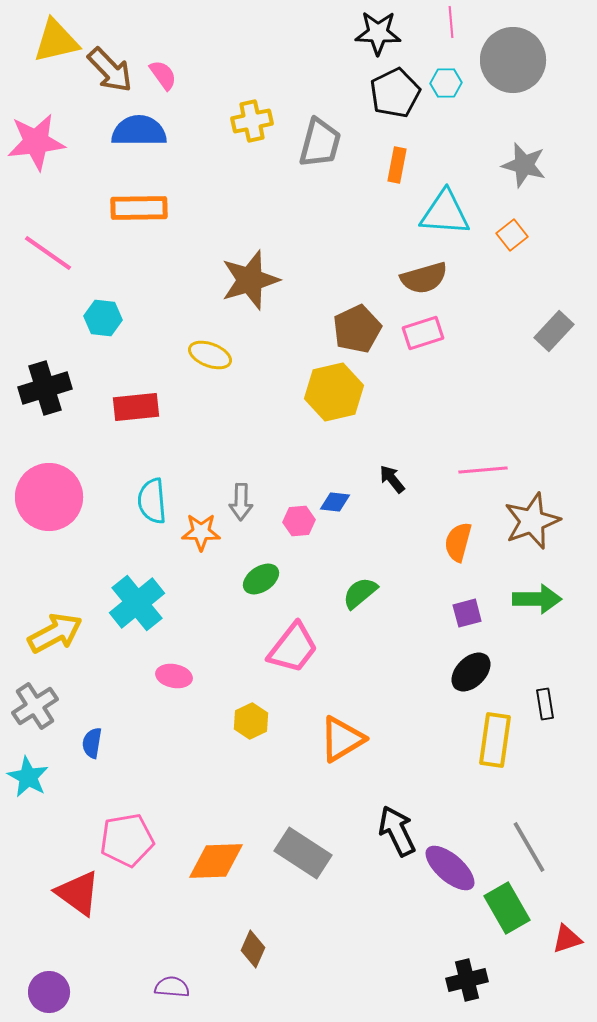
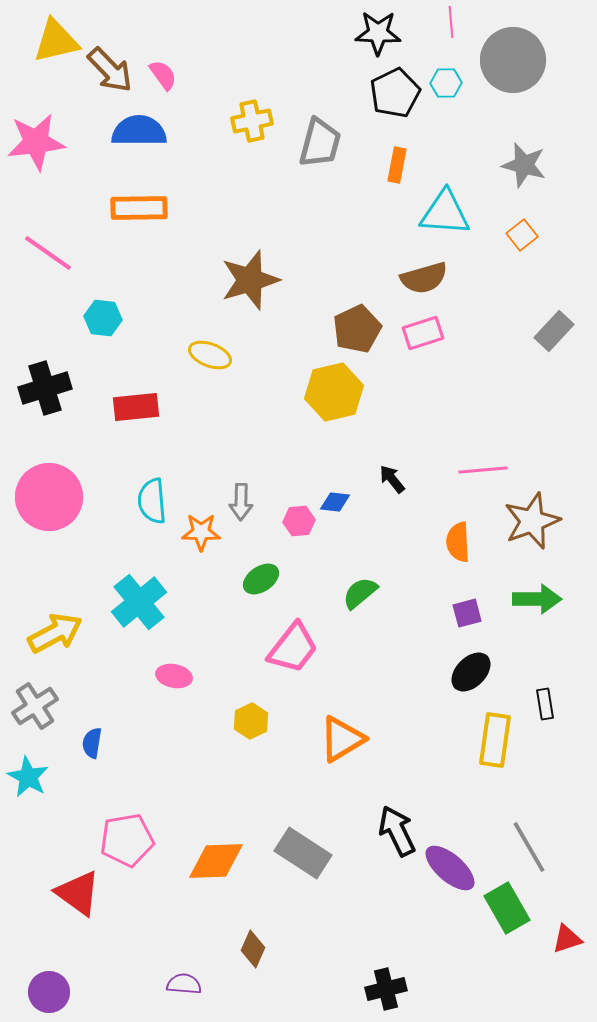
orange square at (512, 235): moved 10 px right
orange semicircle at (458, 542): rotated 18 degrees counterclockwise
cyan cross at (137, 603): moved 2 px right, 1 px up
black cross at (467, 980): moved 81 px left, 9 px down
purple semicircle at (172, 987): moved 12 px right, 3 px up
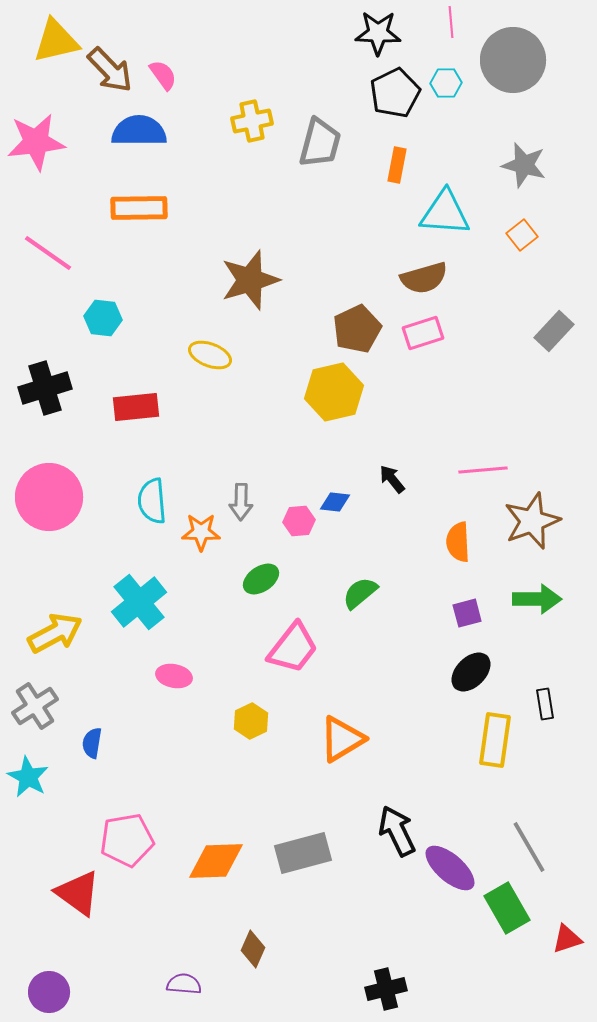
gray rectangle at (303, 853): rotated 48 degrees counterclockwise
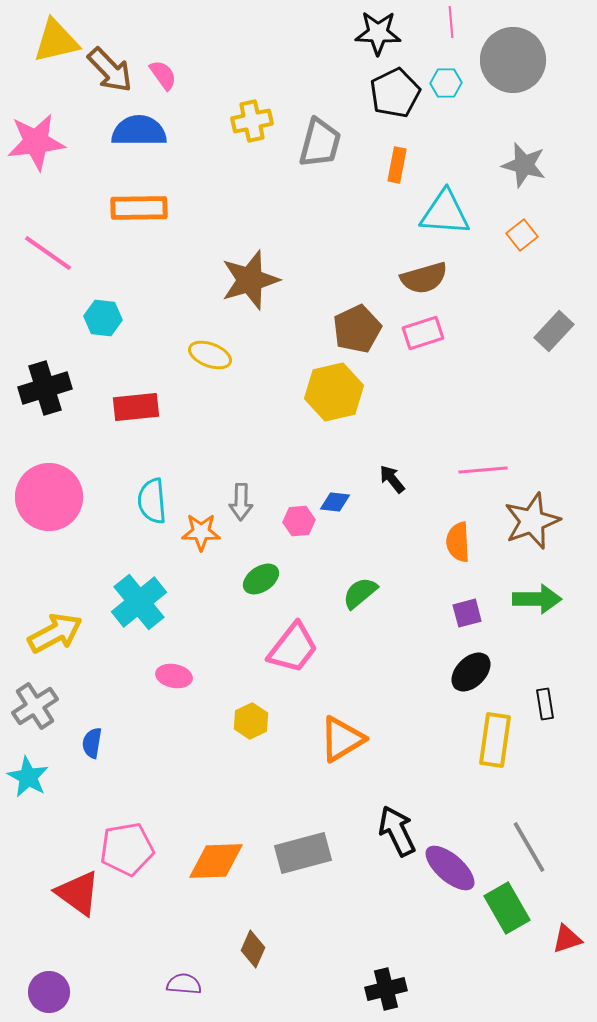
pink pentagon at (127, 840): moved 9 px down
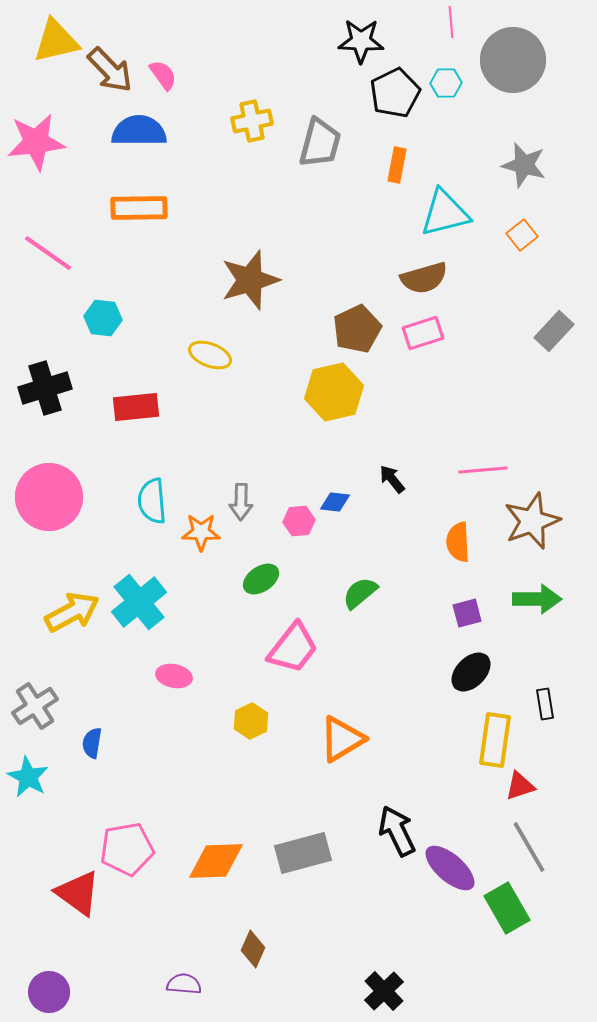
black star at (378, 33): moved 17 px left, 8 px down
cyan triangle at (445, 213): rotated 18 degrees counterclockwise
yellow arrow at (55, 633): moved 17 px right, 21 px up
red triangle at (567, 939): moved 47 px left, 153 px up
black cross at (386, 989): moved 2 px left, 2 px down; rotated 30 degrees counterclockwise
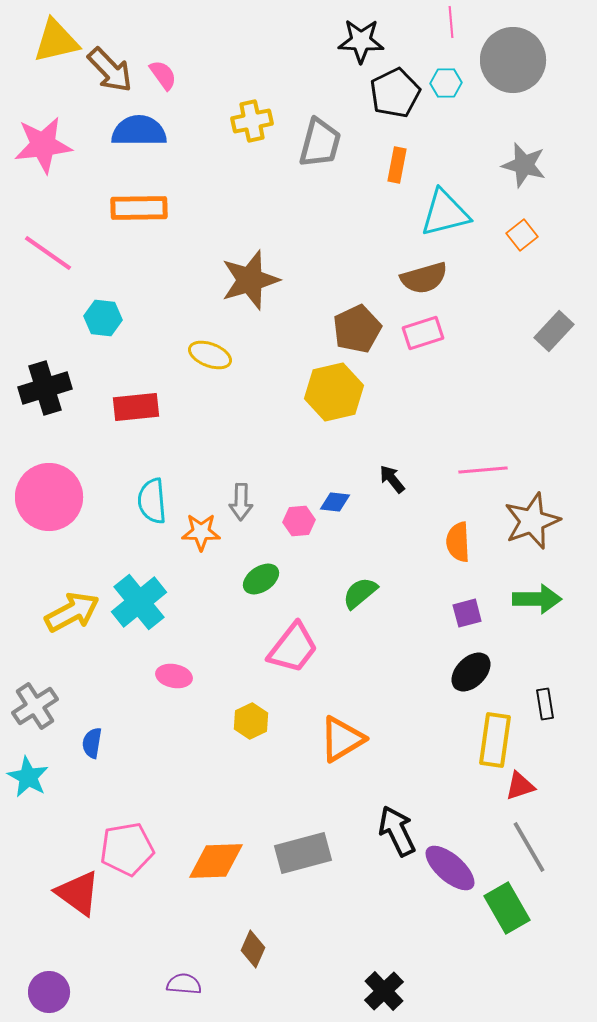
pink star at (36, 142): moved 7 px right, 3 px down
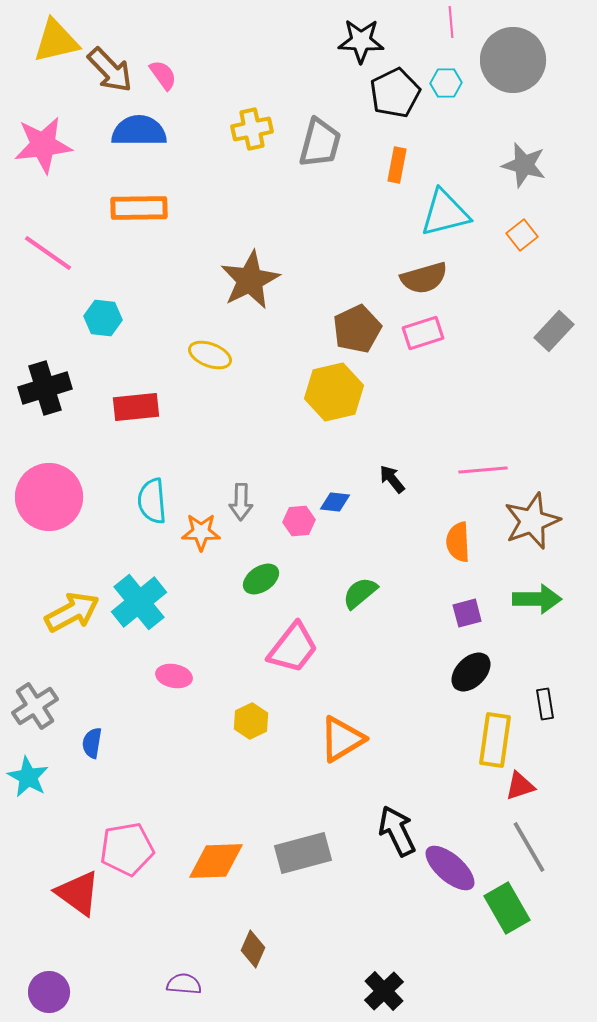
yellow cross at (252, 121): moved 8 px down
brown star at (250, 280): rotated 10 degrees counterclockwise
